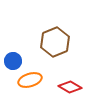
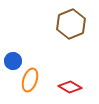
brown hexagon: moved 16 px right, 18 px up
orange ellipse: rotated 55 degrees counterclockwise
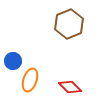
brown hexagon: moved 2 px left
red diamond: rotated 15 degrees clockwise
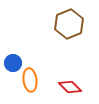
blue circle: moved 2 px down
orange ellipse: rotated 25 degrees counterclockwise
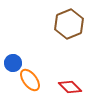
orange ellipse: rotated 30 degrees counterclockwise
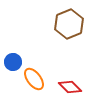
blue circle: moved 1 px up
orange ellipse: moved 4 px right, 1 px up
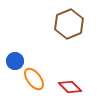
blue circle: moved 2 px right, 1 px up
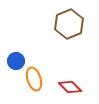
blue circle: moved 1 px right
orange ellipse: rotated 20 degrees clockwise
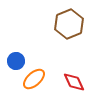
orange ellipse: rotated 65 degrees clockwise
red diamond: moved 4 px right, 5 px up; rotated 20 degrees clockwise
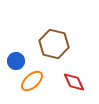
brown hexagon: moved 15 px left, 20 px down; rotated 24 degrees counterclockwise
orange ellipse: moved 2 px left, 2 px down
